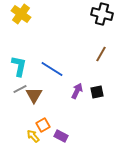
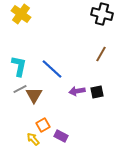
blue line: rotated 10 degrees clockwise
purple arrow: rotated 126 degrees counterclockwise
yellow arrow: moved 3 px down
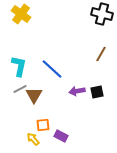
orange square: rotated 24 degrees clockwise
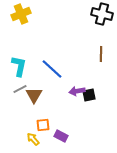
yellow cross: rotated 30 degrees clockwise
brown line: rotated 28 degrees counterclockwise
black square: moved 8 px left, 3 px down
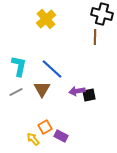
yellow cross: moved 25 px right, 5 px down; rotated 18 degrees counterclockwise
brown line: moved 6 px left, 17 px up
gray line: moved 4 px left, 3 px down
brown triangle: moved 8 px right, 6 px up
orange square: moved 2 px right, 2 px down; rotated 24 degrees counterclockwise
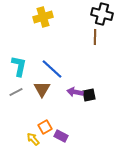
yellow cross: moved 3 px left, 2 px up; rotated 24 degrees clockwise
purple arrow: moved 2 px left, 1 px down; rotated 21 degrees clockwise
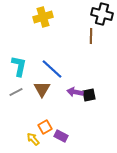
brown line: moved 4 px left, 1 px up
